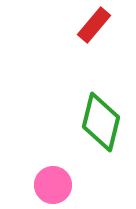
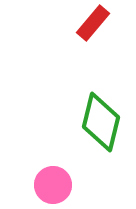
red rectangle: moved 1 px left, 2 px up
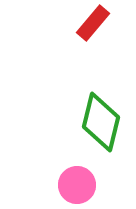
pink circle: moved 24 px right
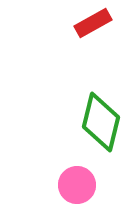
red rectangle: rotated 21 degrees clockwise
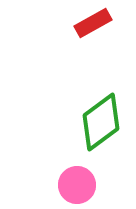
green diamond: rotated 40 degrees clockwise
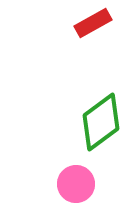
pink circle: moved 1 px left, 1 px up
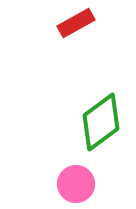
red rectangle: moved 17 px left
